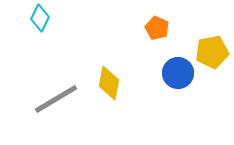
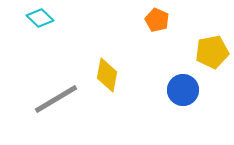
cyan diamond: rotated 72 degrees counterclockwise
orange pentagon: moved 8 px up
blue circle: moved 5 px right, 17 px down
yellow diamond: moved 2 px left, 8 px up
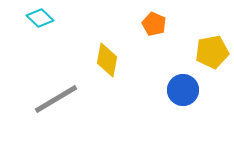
orange pentagon: moved 3 px left, 4 px down
yellow diamond: moved 15 px up
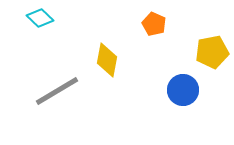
gray line: moved 1 px right, 8 px up
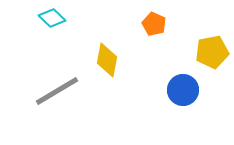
cyan diamond: moved 12 px right
